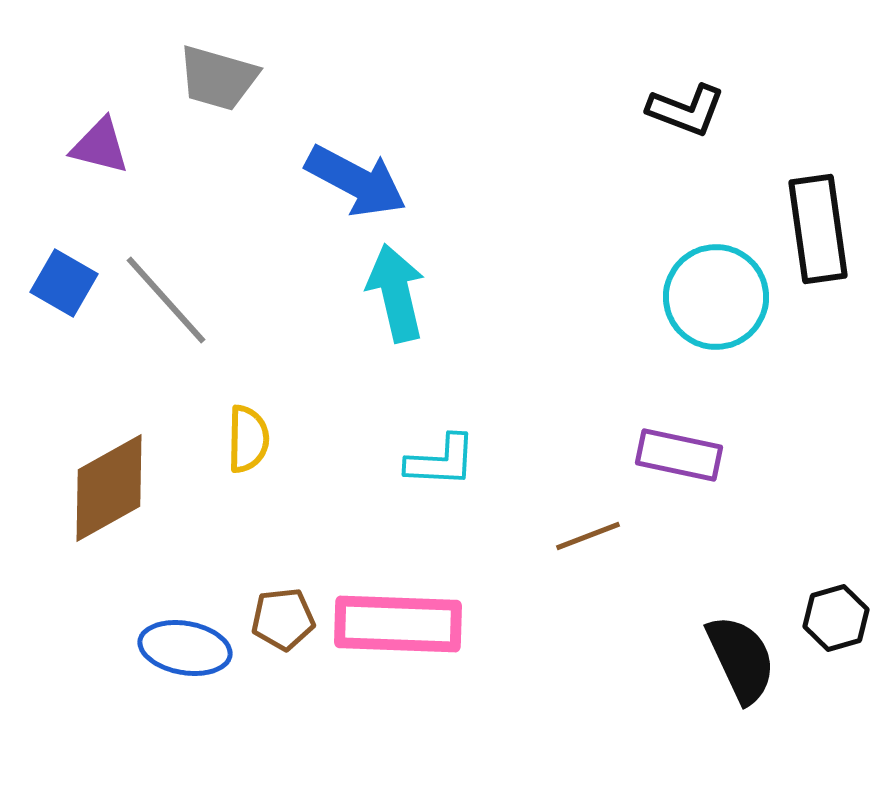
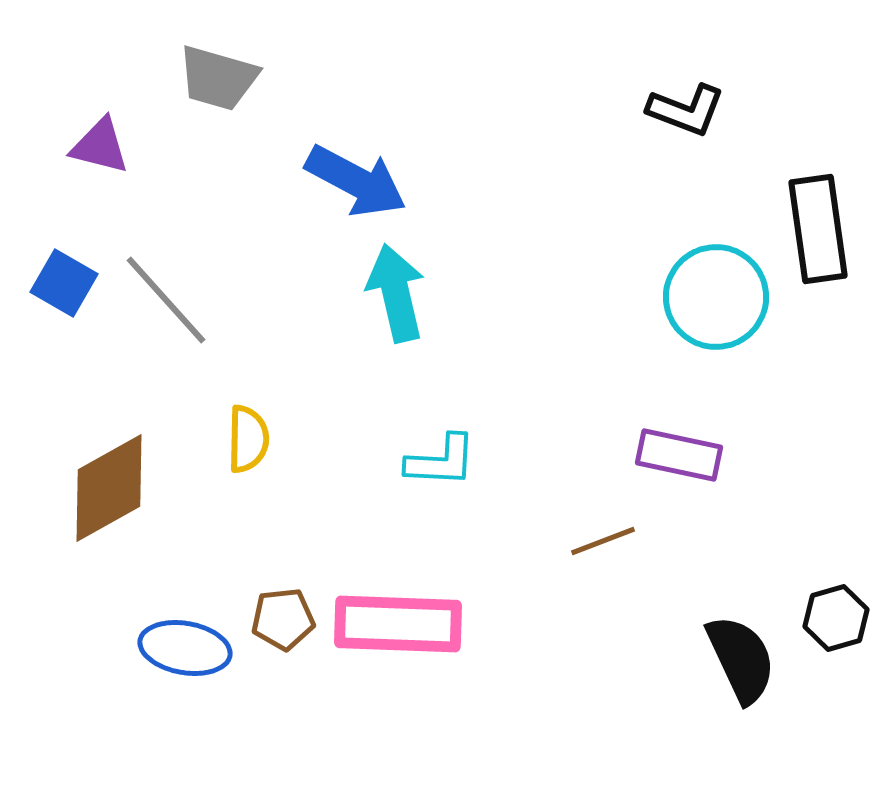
brown line: moved 15 px right, 5 px down
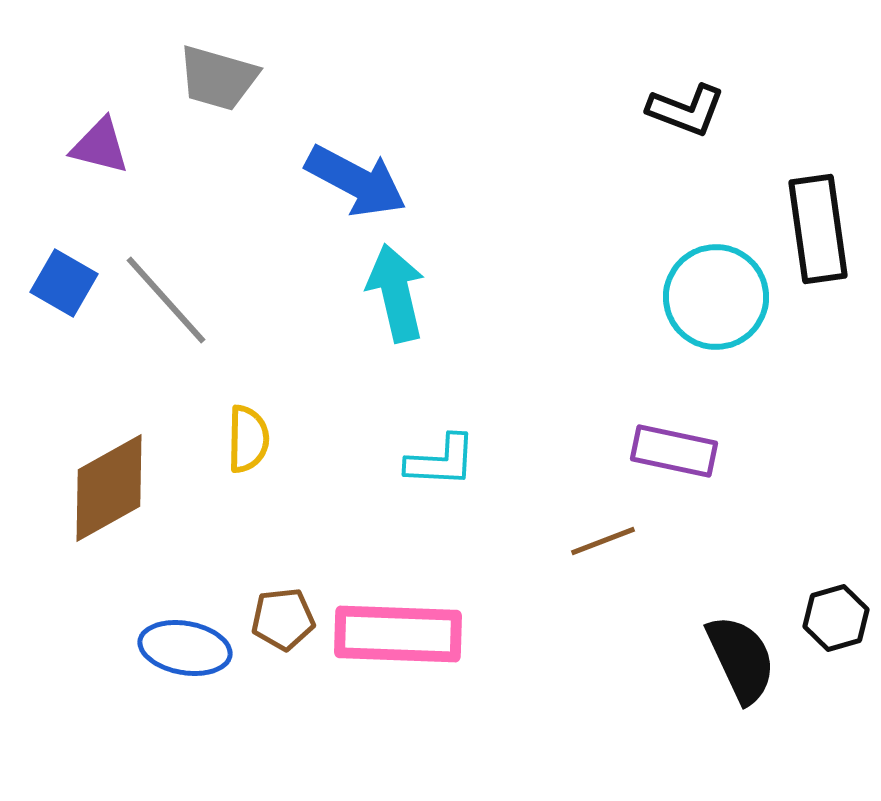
purple rectangle: moved 5 px left, 4 px up
pink rectangle: moved 10 px down
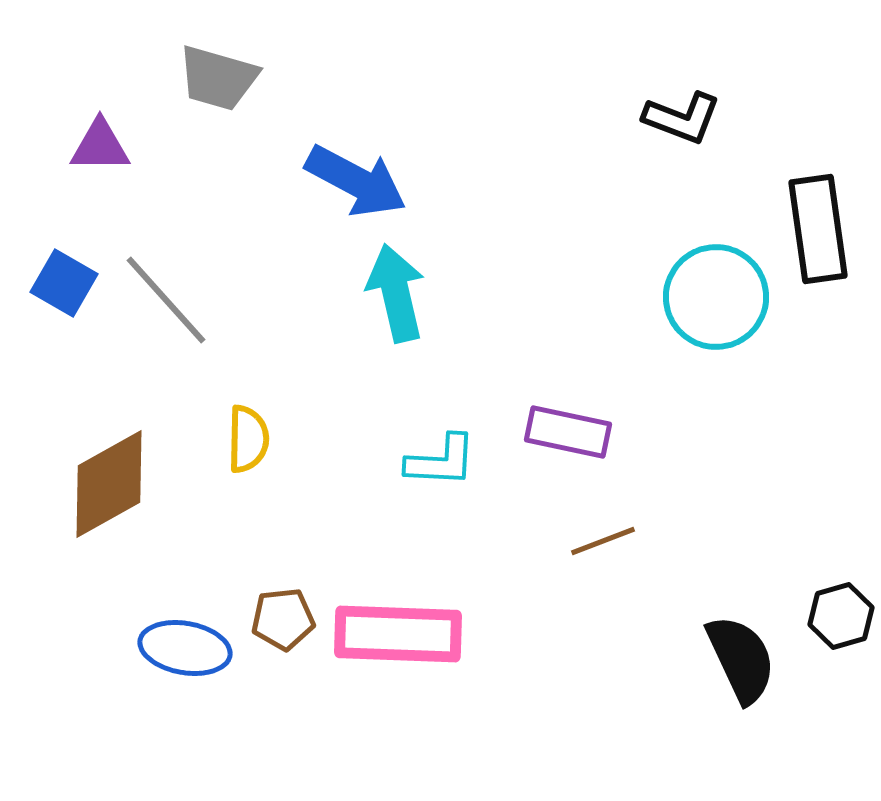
black L-shape: moved 4 px left, 8 px down
purple triangle: rotated 14 degrees counterclockwise
purple rectangle: moved 106 px left, 19 px up
brown diamond: moved 4 px up
black hexagon: moved 5 px right, 2 px up
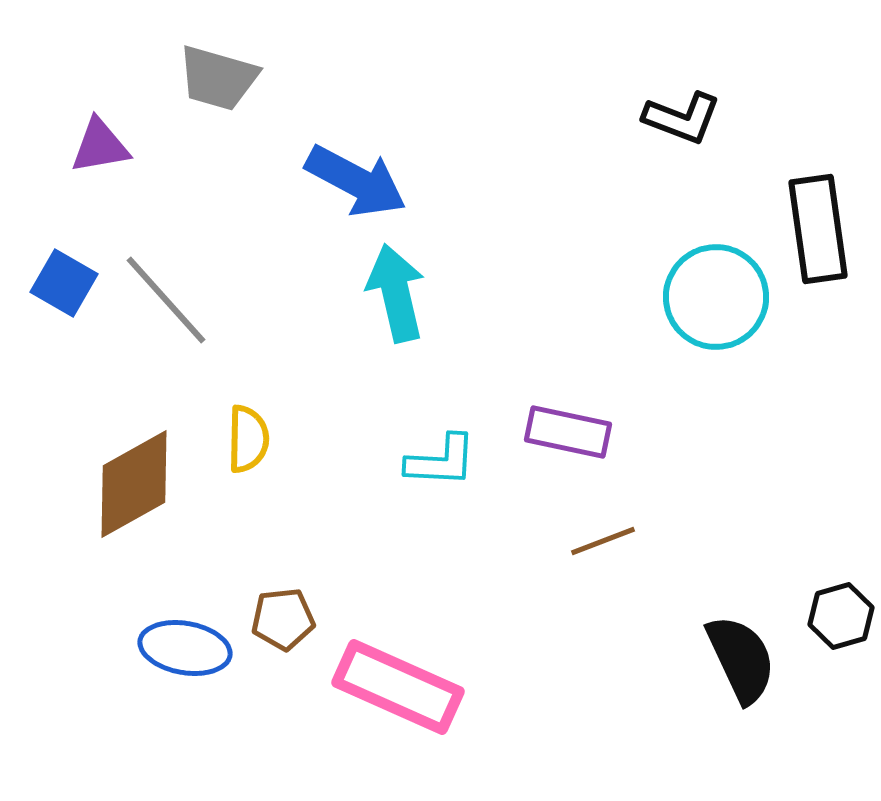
purple triangle: rotated 10 degrees counterclockwise
brown diamond: moved 25 px right
pink rectangle: moved 53 px down; rotated 22 degrees clockwise
